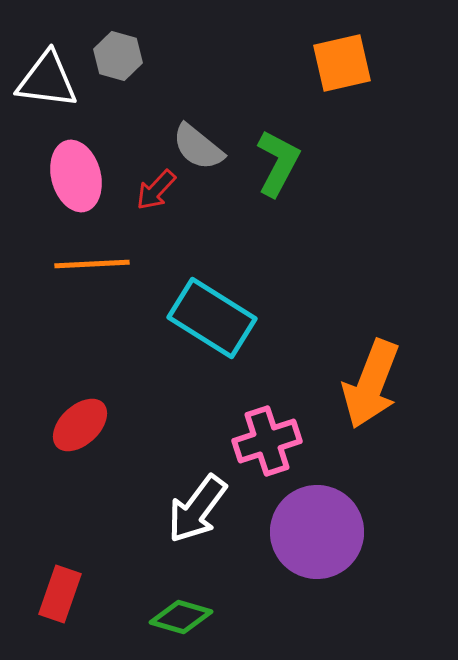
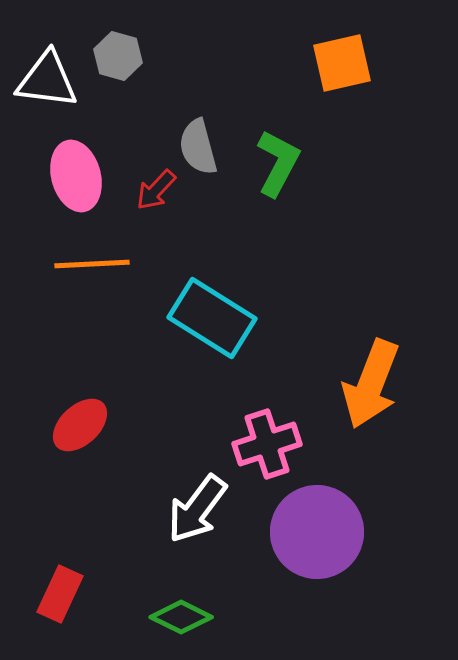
gray semicircle: rotated 36 degrees clockwise
pink cross: moved 3 px down
red rectangle: rotated 6 degrees clockwise
green diamond: rotated 10 degrees clockwise
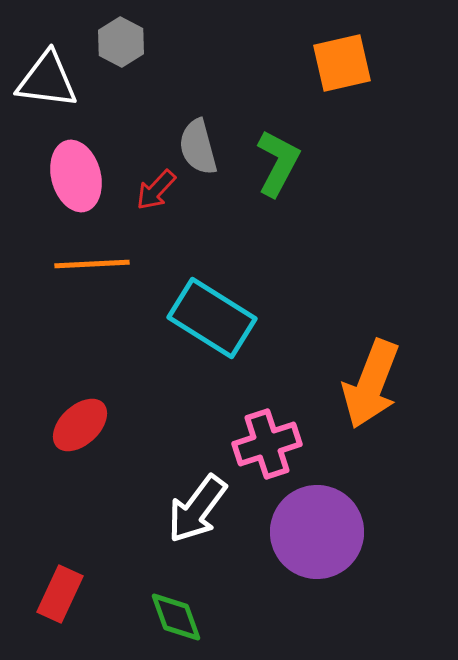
gray hexagon: moved 3 px right, 14 px up; rotated 12 degrees clockwise
green diamond: moved 5 px left; rotated 44 degrees clockwise
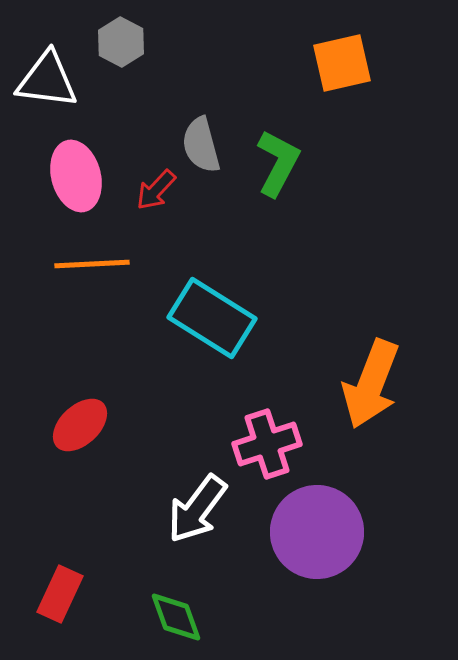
gray semicircle: moved 3 px right, 2 px up
